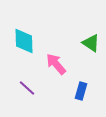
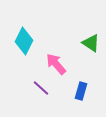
cyan diamond: rotated 28 degrees clockwise
purple line: moved 14 px right
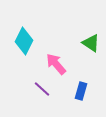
purple line: moved 1 px right, 1 px down
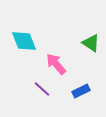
cyan diamond: rotated 48 degrees counterclockwise
blue rectangle: rotated 48 degrees clockwise
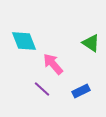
pink arrow: moved 3 px left
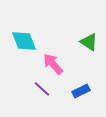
green triangle: moved 2 px left, 1 px up
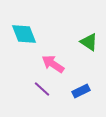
cyan diamond: moved 7 px up
pink arrow: rotated 15 degrees counterclockwise
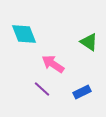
blue rectangle: moved 1 px right, 1 px down
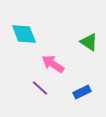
purple line: moved 2 px left, 1 px up
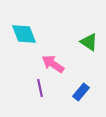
purple line: rotated 36 degrees clockwise
blue rectangle: moved 1 px left; rotated 24 degrees counterclockwise
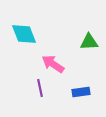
green triangle: rotated 36 degrees counterclockwise
blue rectangle: rotated 42 degrees clockwise
